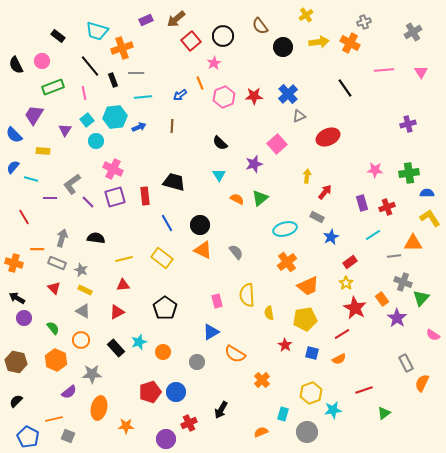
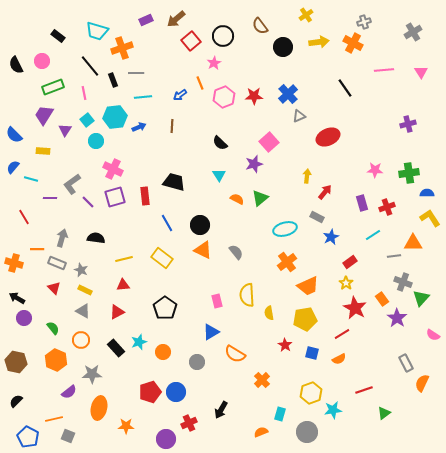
orange cross at (350, 43): moved 3 px right
purple trapezoid at (34, 115): moved 10 px right
pink square at (277, 144): moved 8 px left, 2 px up
cyan rectangle at (283, 414): moved 3 px left
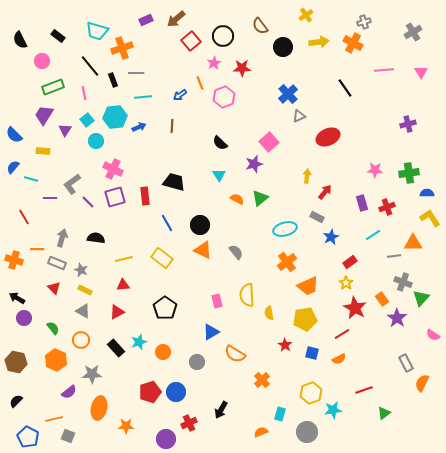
black semicircle at (16, 65): moved 4 px right, 25 px up
red star at (254, 96): moved 12 px left, 28 px up
orange cross at (14, 263): moved 3 px up
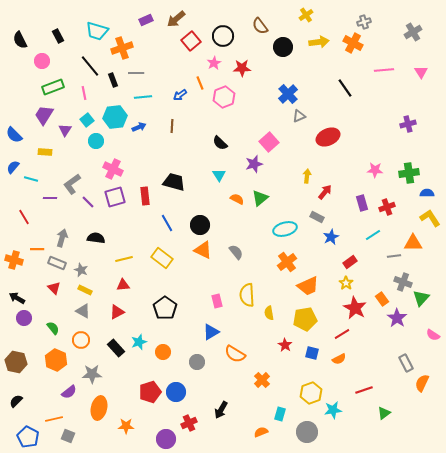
black rectangle at (58, 36): rotated 24 degrees clockwise
yellow rectangle at (43, 151): moved 2 px right, 1 px down
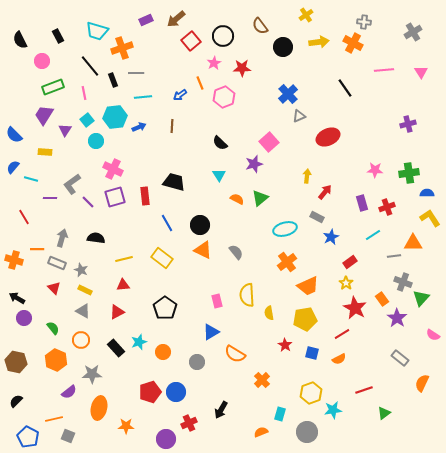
gray cross at (364, 22): rotated 24 degrees clockwise
gray rectangle at (406, 363): moved 6 px left, 5 px up; rotated 24 degrees counterclockwise
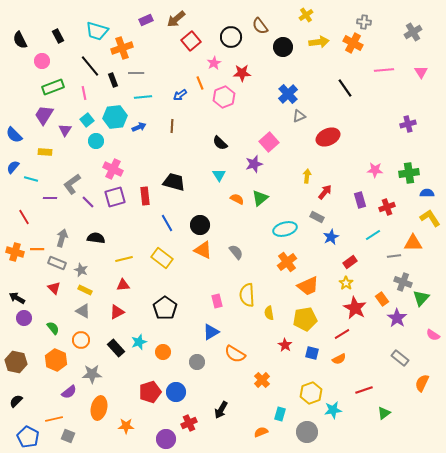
black circle at (223, 36): moved 8 px right, 1 px down
red star at (242, 68): moved 5 px down
purple rectangle at (362, 203): moved 2 px left, 3 px up
orange cross at (14, 260): moved 1 px right, 8 px up
